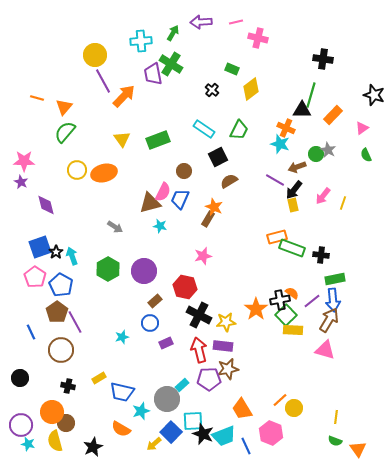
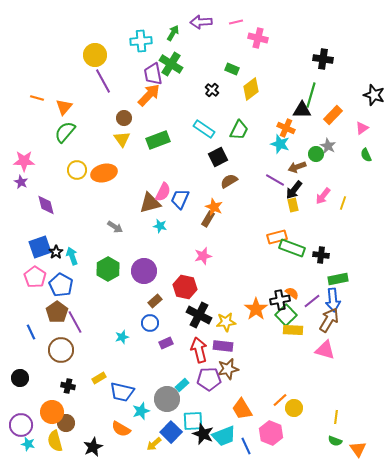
orange arrow at (124, 96): moved 25 px right, 1 px up
gray star at (328, 150): moved 4 px up
brown circle at (184, 171): moved 60 px left, 53 px up
green rectangle at (335, 279): moved 3 px right
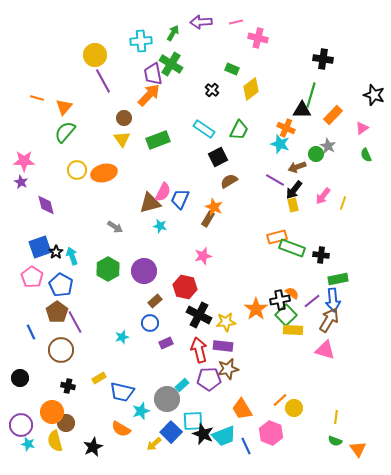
pink pentagon at (35, 277): moved 3 px left
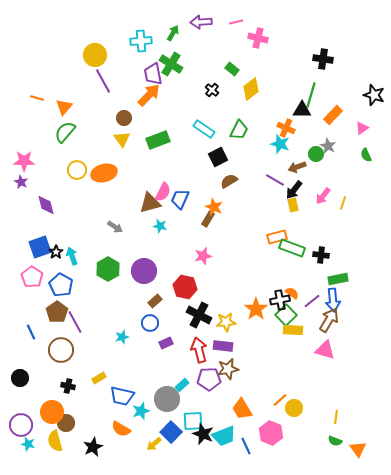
green rectangle at (232, 69): rotated 16 degrees clockwise
blue trapezoid at (122, 392): moved 4 px down
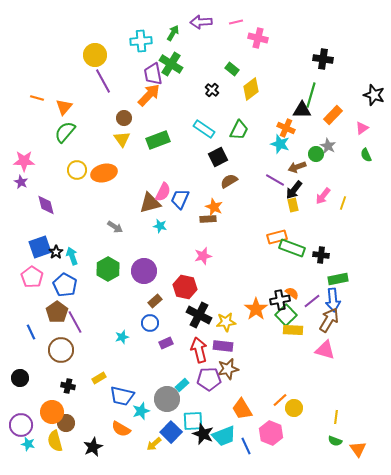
brown rectangle at (208, 219): rotated 56 degrees clockwise
blue pentagon at (61, 285): moved 4 px right
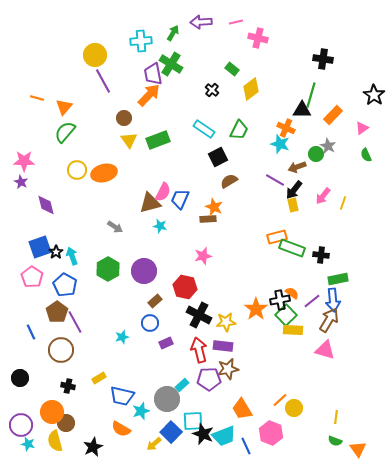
black star at (374, 95): rotated 15 degrees clockwise
yellow triangle at (122, 139): moved 7 px right, 1 px down
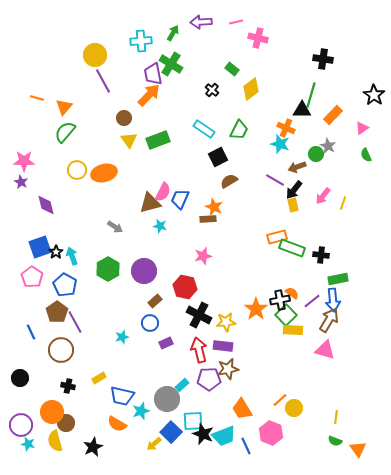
orange semicircle at (121, 429): moved 4 px left, 5 px up
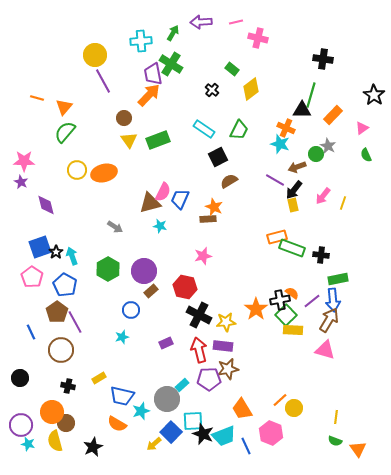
brown rectangle at (155, 301): moved 4 px left, 10 px up
blue circle at (150, 323): moved 19 px left, 13 px up
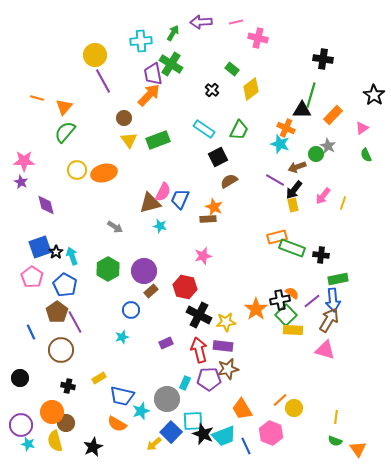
cyan rectangle at (182, 385): moved 3 px right, 2 px up; rotated 24 degrees counterclockwise
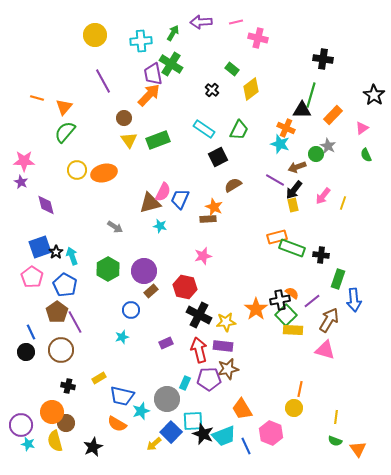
yellow circle at (95, 55): moved 20 px up
brown semicircle at (229, 181): moved 4 px right, 4 px down
green rectangle at (338, 279): rotated 60 degrees counterclockwise
blue arrow at (333, 300): moved 21 px right
black circle at (20, 378): moved 6 px right, 26 px up
orange line at (280, 400): moved 20 px right, 11 px up; rotated 35 degrees counterclockwise
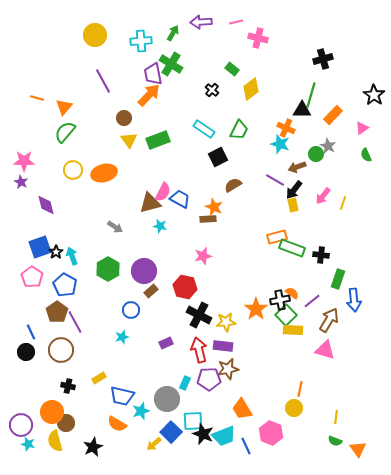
black cross at (323, 59): rotated 24 degrees counterclockwise
yellow circle at (77, 170): moved 4 px left
blue trapezoid at (180, 199): rotated 95 degrees clockwise
